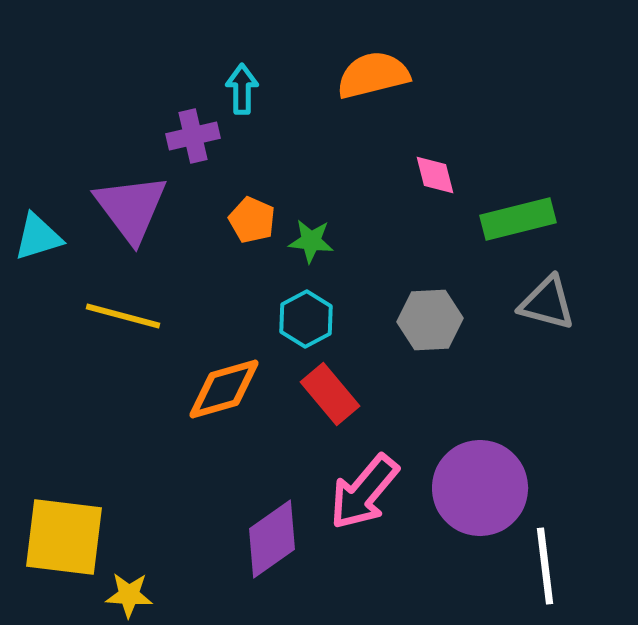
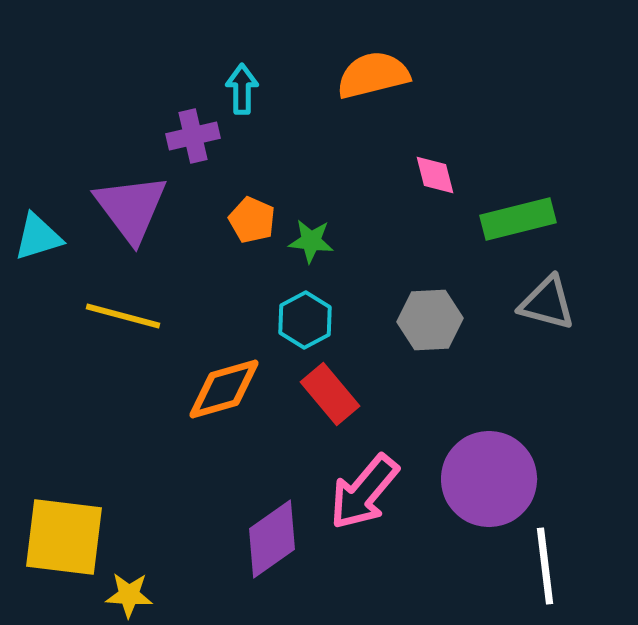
cyan hexagon: moved 1 px left, 1 px down
purple circle: moved 9 px right, 9 px up
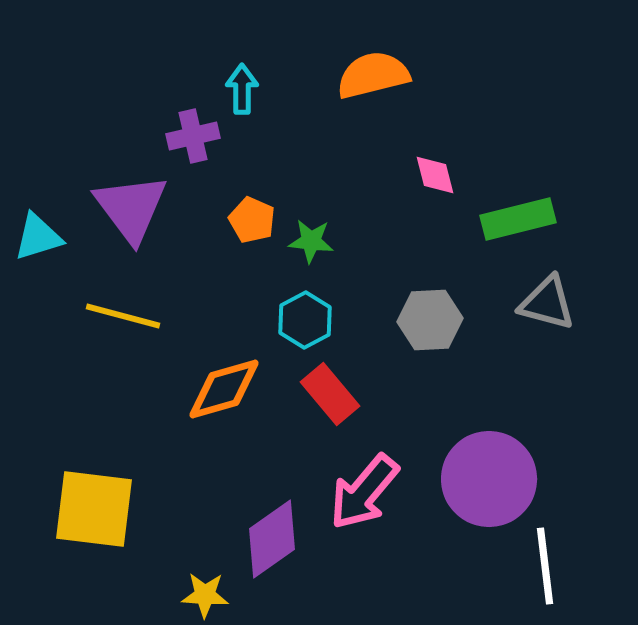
yellow square: moved 30 px right, 28 px up
yellow star: moved 76 px right
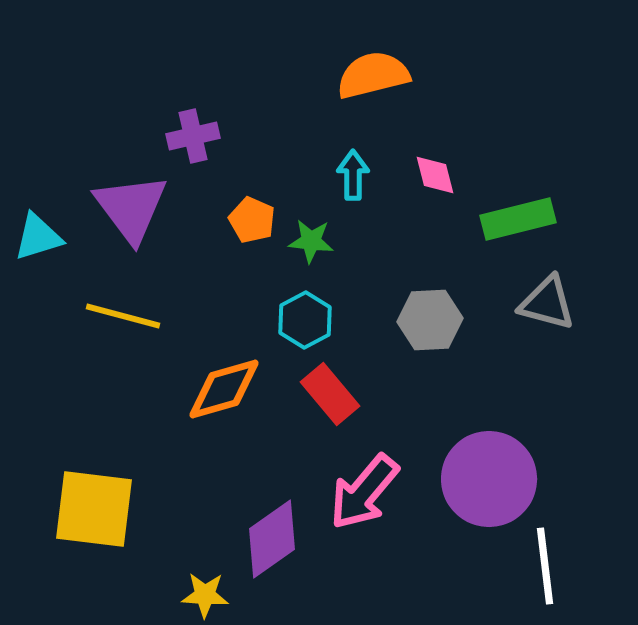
cyan arrow: moved 111 px right, 86 px down
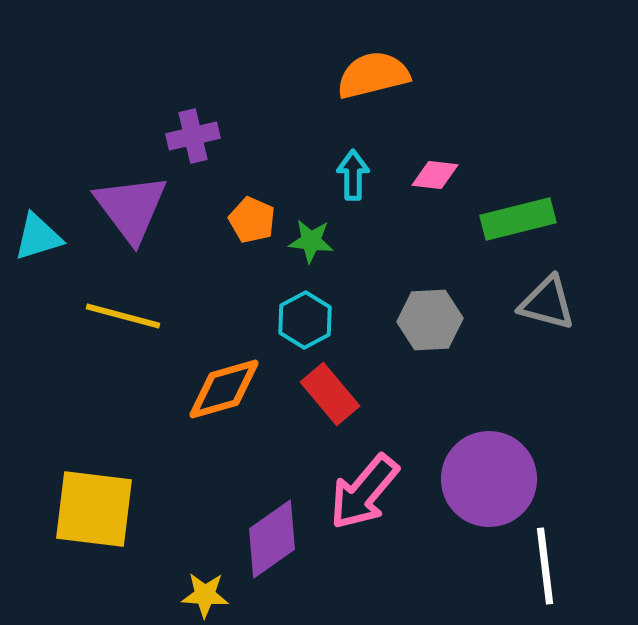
pink diamond: rotated 69 degrees counterclockwise
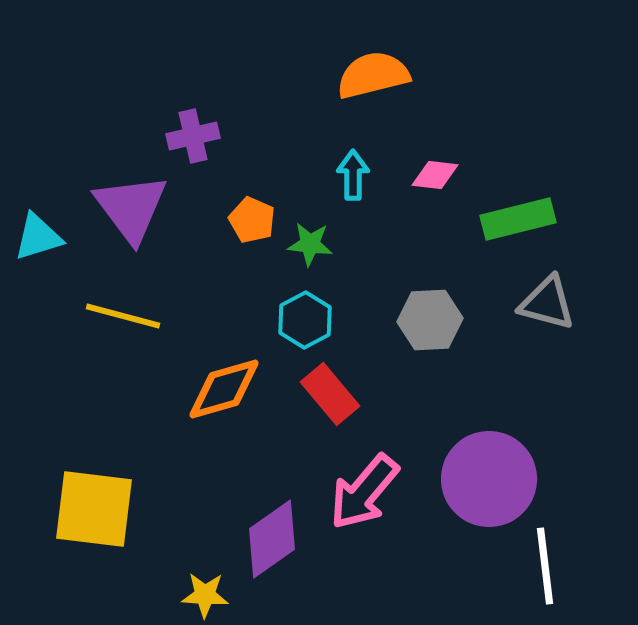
green star: moved 1 px left, 3 px down
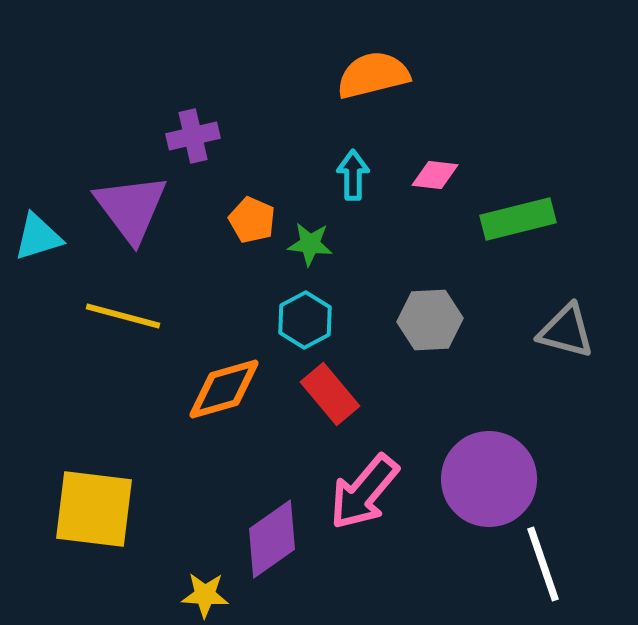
gray triangle: moved 19 px right, 28 px down
white line: moved 2 px left, 2 px up; rotated 12 degrees counterclockwise
